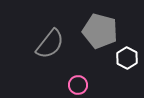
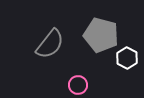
gray pentagon: moved 1 px right, 4 px down
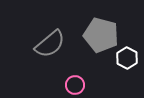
gray semicircle: rotated 12 degrees clockwise
pink circle: moved 3 px left
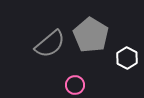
gray pentagon: moved 10 px left; rotated 16 degrees clockwise
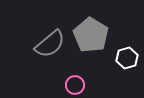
white hexagon: rotated 15 degrees clockwise
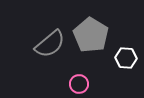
white hexagon: moved 1 px left; rotated 20 degrees clockwise
pink circle: moved 4 px right, 1 px up
